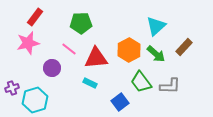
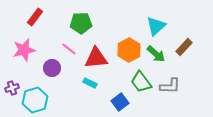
pink star: moved 4 px left, 7 px down
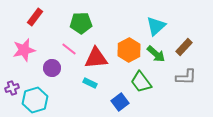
gray L-shape: moved 16 px right, 9 px up
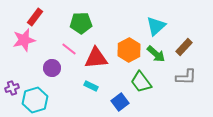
pink star: moved 10 px up
cyan rectangle: moved 1 px right, 3 px down
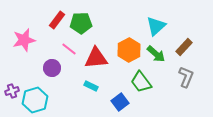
red rectangle: moved 22 px right, 3 px down
gray L-shape: rotated 70 degrees counterclockwise
purple cross: moved 3 px down
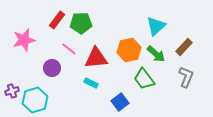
orange hexagon: rotated 15 degrees clockwise
green trapezoid: moved 3 px right, 3 px up
cyan rectangle: moved 3 px up
